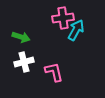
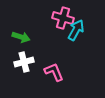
pink cross: rotated 25 degrees clockwise
pink L-shape: rotated 10 degrees counterclockwise
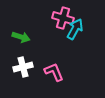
cyan arrow: moved 1 px left, 1 px up
white cross: moved 1 px left, 5 px down
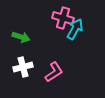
pink L-shape: rotated 80 degrees clockwise
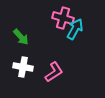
green arrow: rotated 30 degrees clockwise
white cross: rotated 24 degrees clockwise
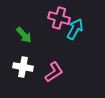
pink cross: moved 4 px left
green arrow: moved 3 px right, 2 px up
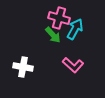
green arrow: moved 29 px right
pink L-shape: moved 19 px right, 7 px up; rotated 75 degrees clockwise
